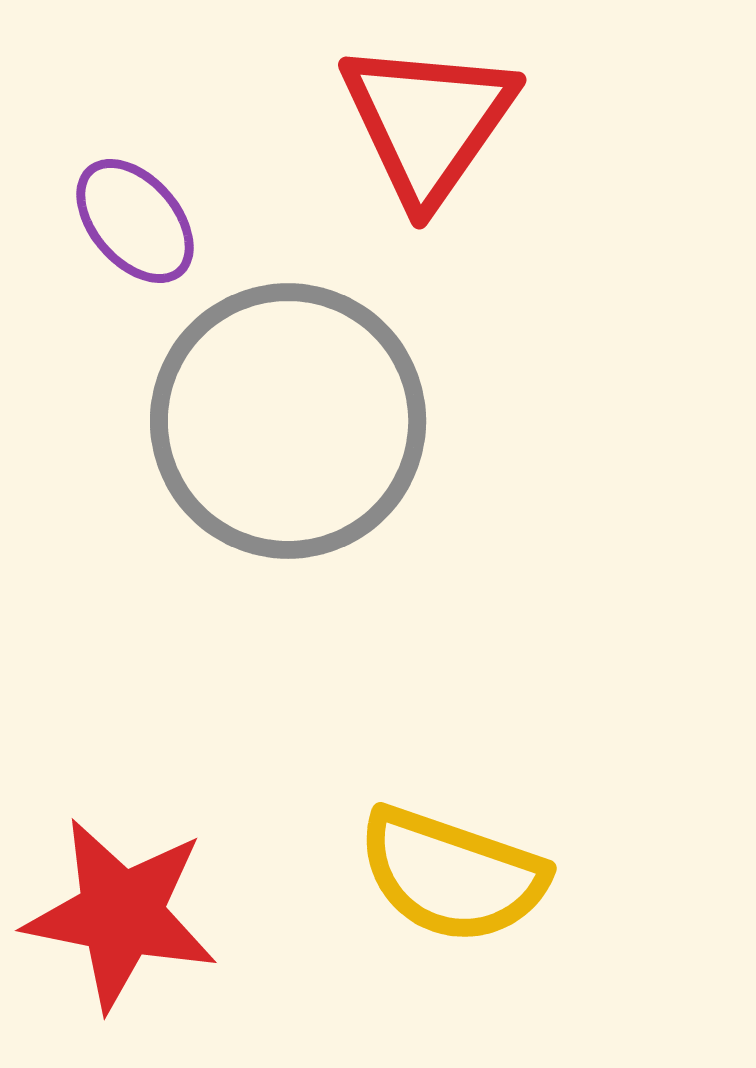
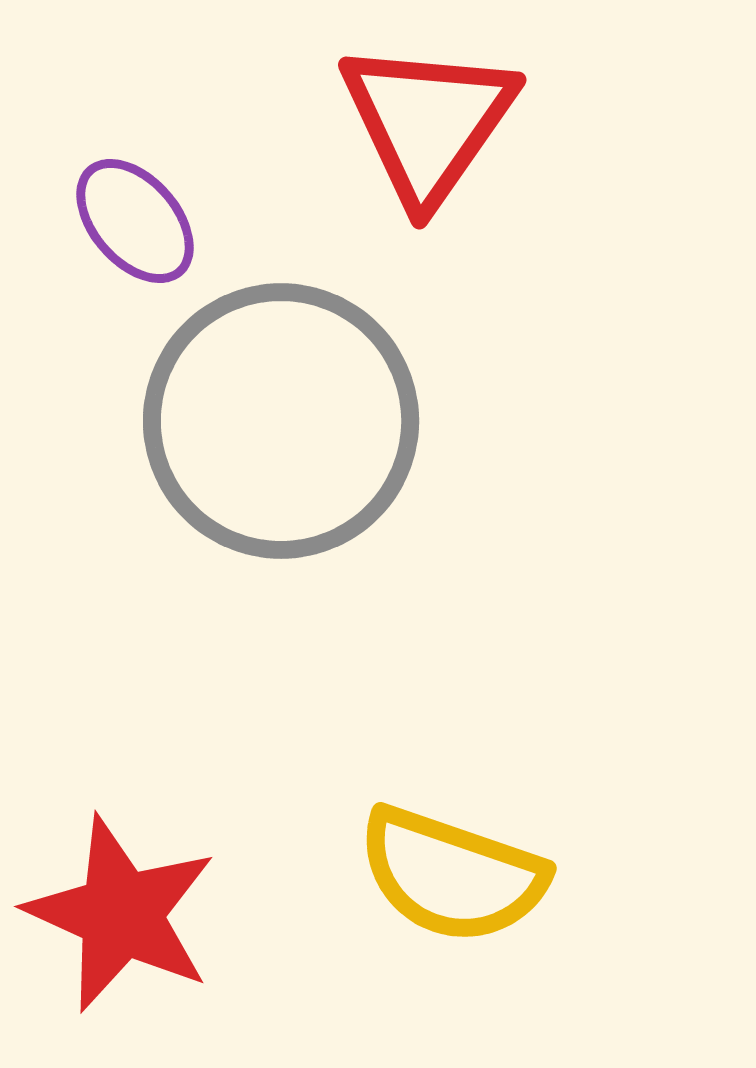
gray circle: moved 7 px left
red star: rotated 13 degrees clockwise
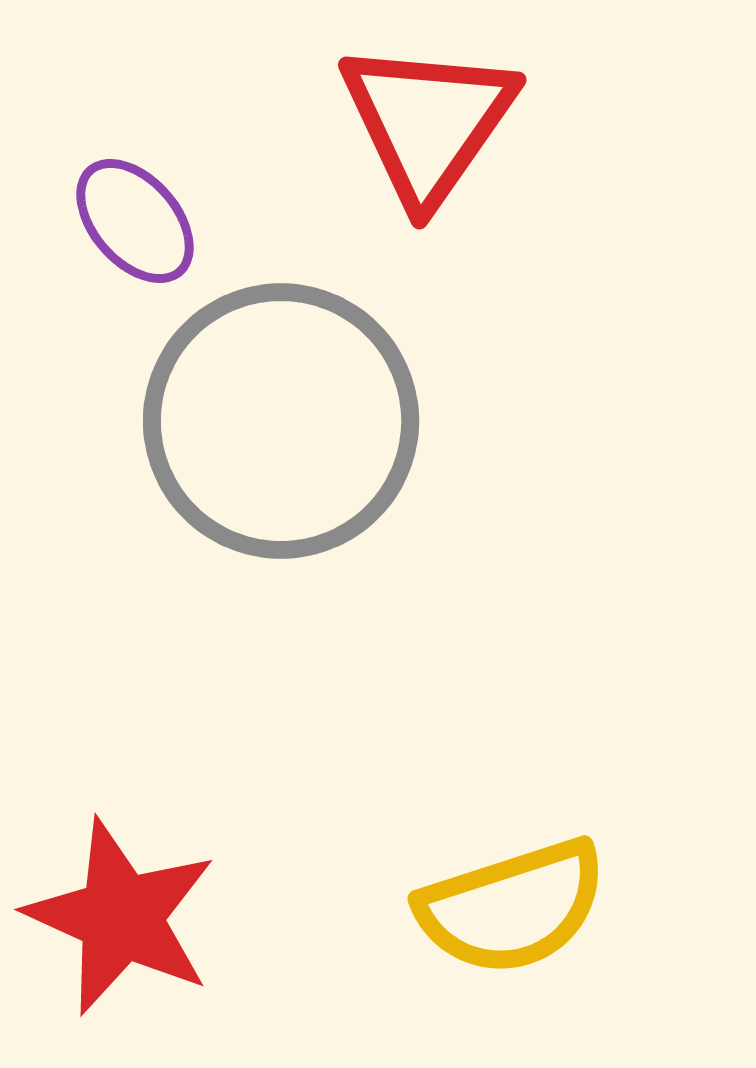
yellow semicircle: moved 60 px right, 32 px down; rotated 37 degrees counterclockwise
red star: moved 3 px down
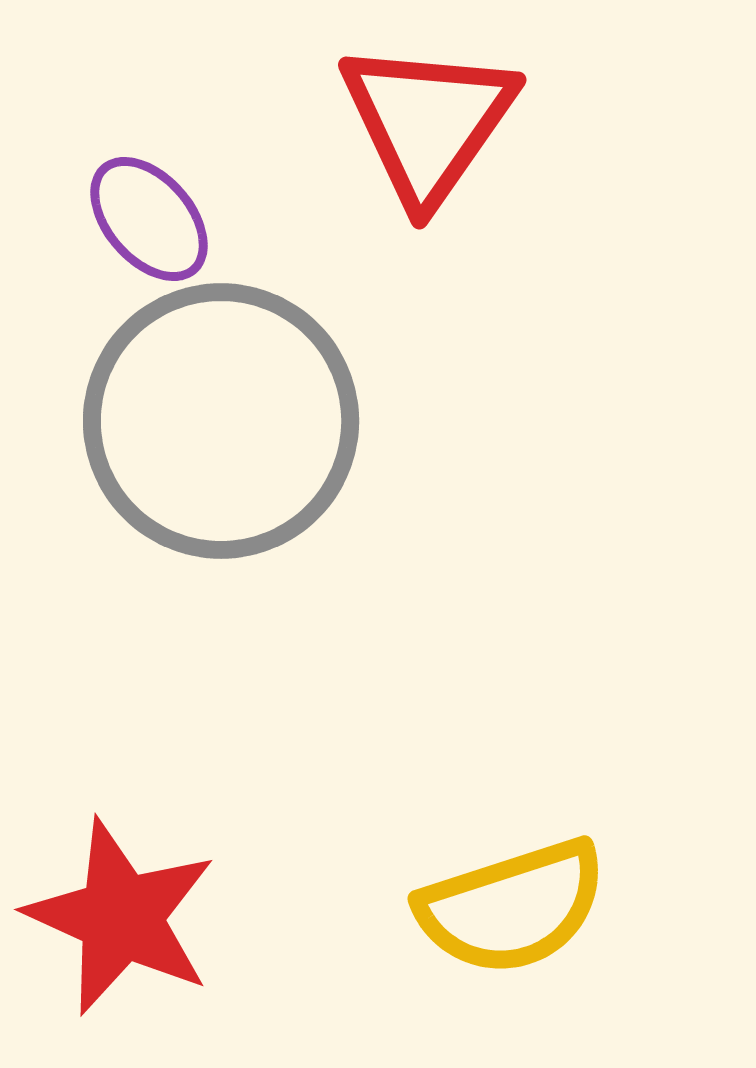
purple ellipse: moved 14 px right, 2 px up
gray circle: moved 60 px left
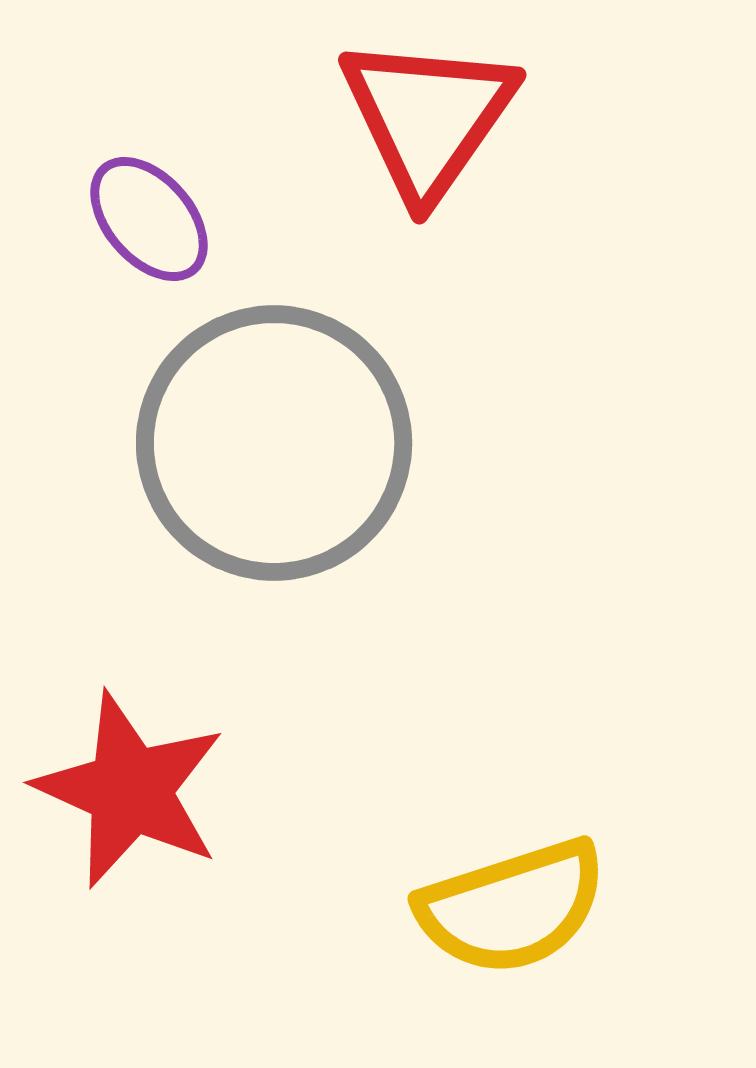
red triangle: moved 5 px up
gray circle: moved 53 px right, 22 px down
red star: moved 9 px right, 127 px up
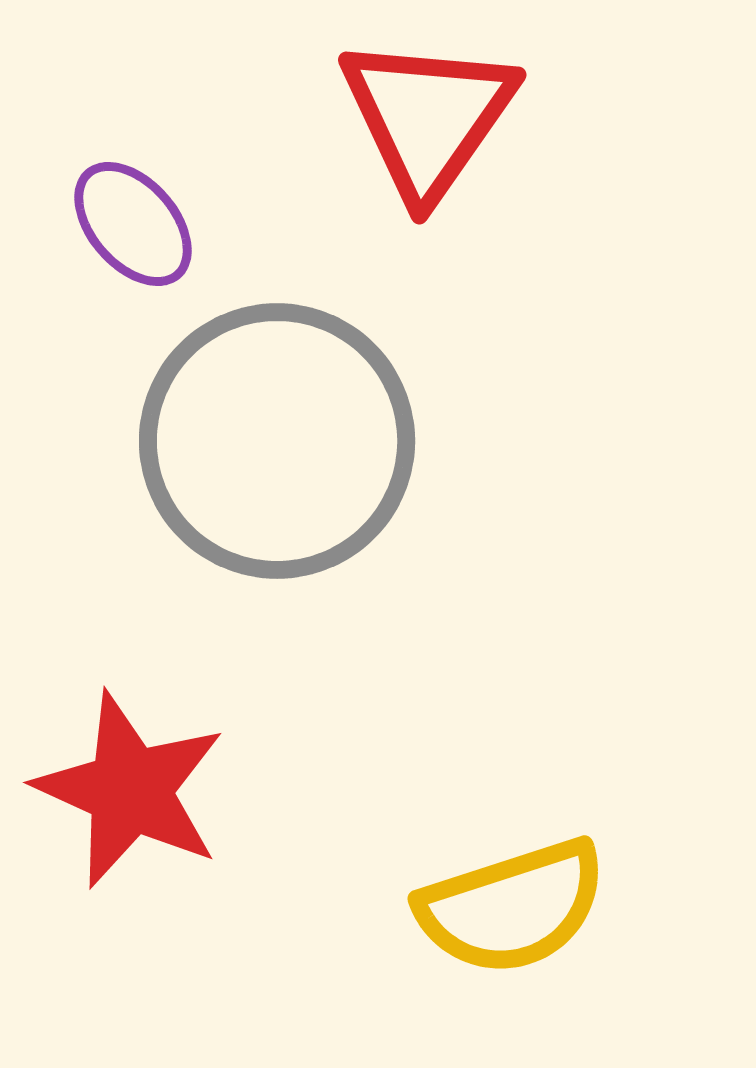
purple ellipse: moved 16 px left, 5 px down
gray circle: moved 3 px right, 2 px up
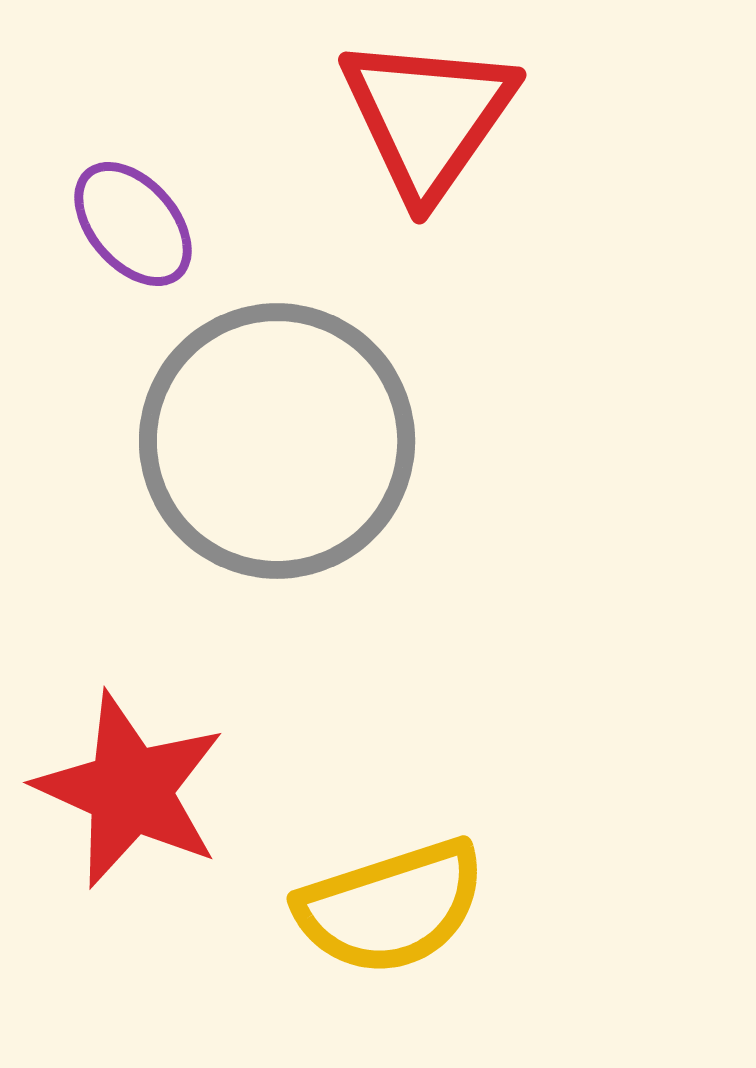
yellow semicircle: moved 121 px left
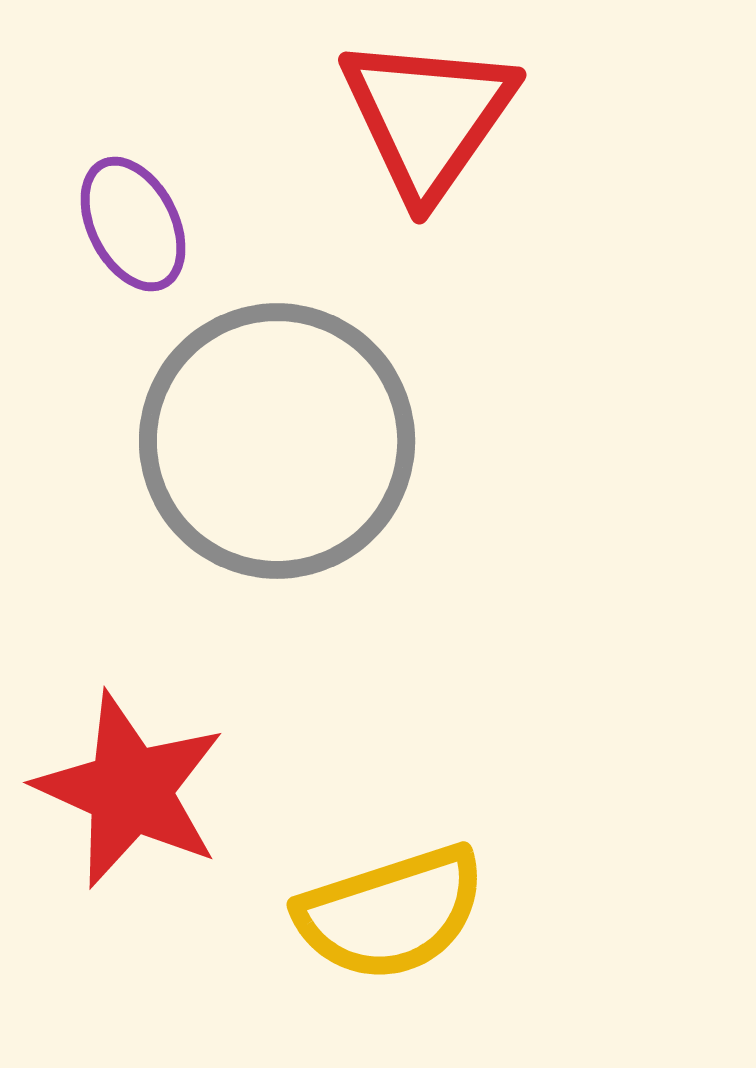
purple ellipse: rotated 14 degrees clockwise
yellow semicircle: moved 6 px down
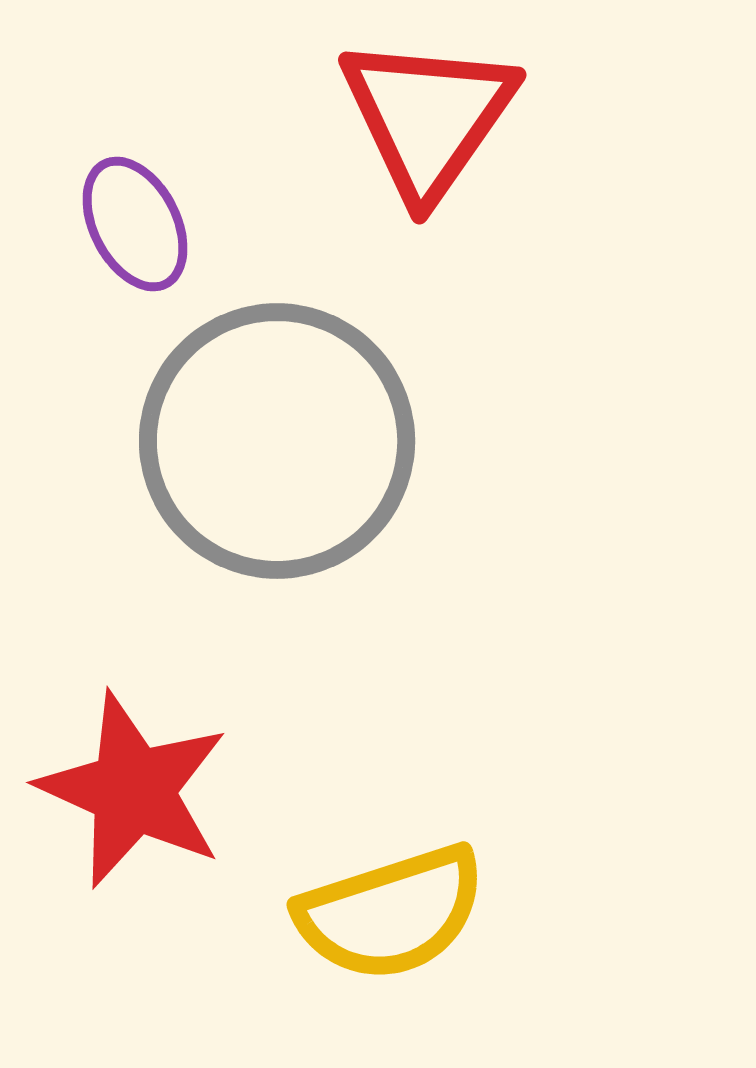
purple ellipse: moved 2 px right
red star: moved 3 px right
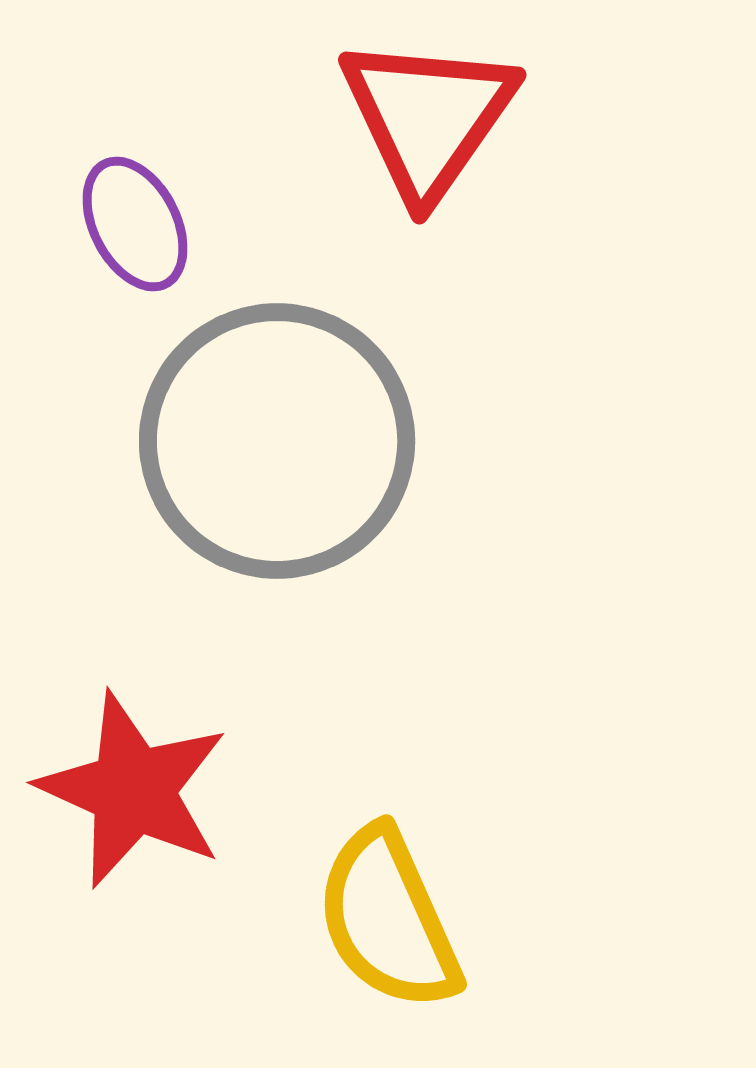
yellow semicircle: moved 3 px left, 6 px down; rotated 84 degrees clockwise
